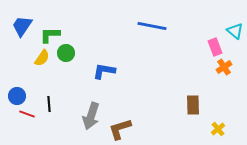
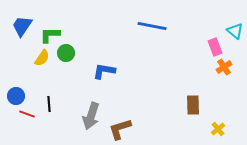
blue circle: moved 1 px left
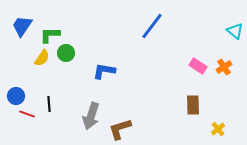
blue line: rotated 64 degrees counterclockwise
pink rectangle: moved 17 px left, 19 px down; rotated 36 degrees counterclockwise
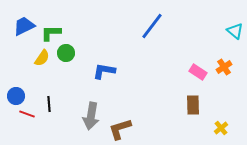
blue trapezoid: moved 2 px right; rotated 30 degrees clockwise
green L-shape: moved 1 px right, 2 px up
pink rectangle: moved 6 px down
gray arrow: rotated 8 degrees counterclockwise
yellow cross: moved 3 px right, 1 px up
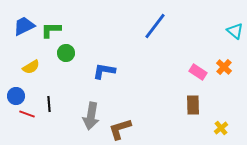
blue line: moved 3 px right
green L-shape: moved 3 px up
yellow semicircle: moved 11 px left, 9 px down; rotated 24 degrees clockwise
orange cross: rotated 14 degrees counterclockwise
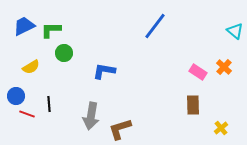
green circle: moved 2 px left
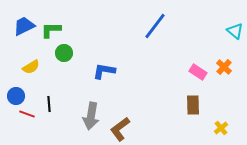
brown L-shape: rotated 20 degrees counterclockwise
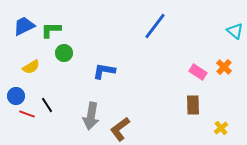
black line: moved 2 px left, 1 px down; rotated 28 degrees counterclockwise
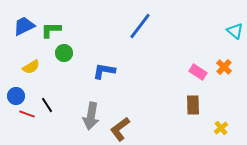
blue line: moved 15 px left
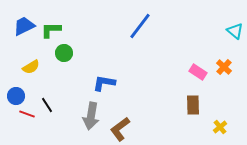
blue L-shape: moved 12 px down
yellow cross: moved 1 px left, 1 px up
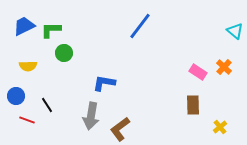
yellow semicircle: moved 3 px left, 1 px up; rotated 30 degrees clockwise
red line: moved 6 px down
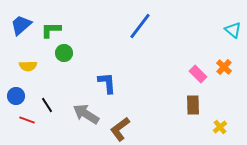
blue trapezoid: moved 3 px left, 1 px up; rotated 15 degrees counterclockwise
cyan triangle: moved 2 px left, 1 px up
pink rectangle: moved 2 px down; rotated 12 degrees clockwise
blue L-shape: moved 3 px right; rotated 75 degrees clockwise
gray arrow: moved 5 px left, 2 px up; rotated 112 degrees clockwise
